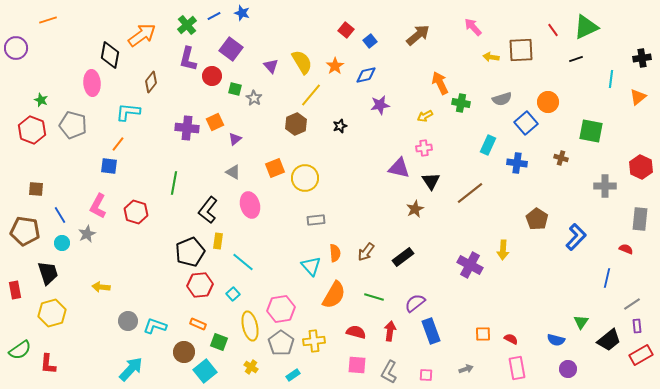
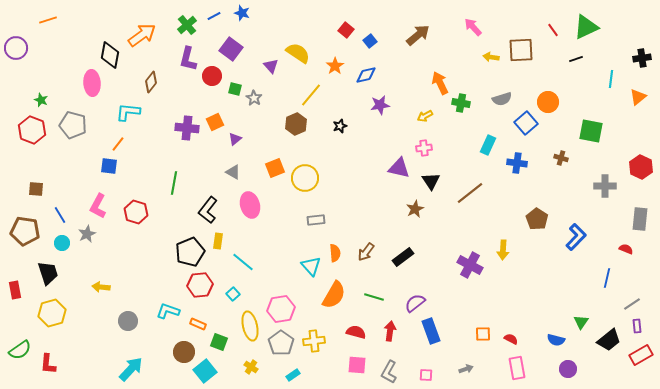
yellow semicircle at (302, 62): moved 4 px left, 9 px up; rotated 25 degrees counterclockwise
cyan L-shape at (155, 326): moved 13 px right, 15 px up
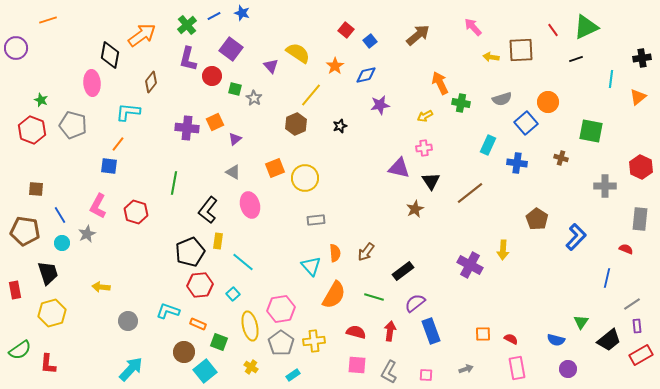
black rectangle at (403, 257): moved 14 px down
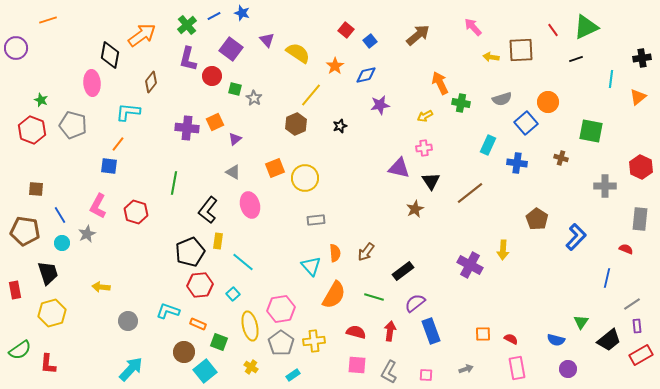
purple triangle at (271, 66): moved 4 px left, 26 px up
